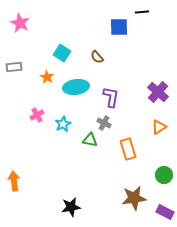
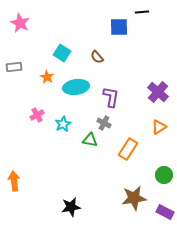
orange rectangle: rotated 50 degrees clockwise
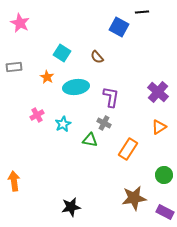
blue square: rotated 30 degrees clockwise
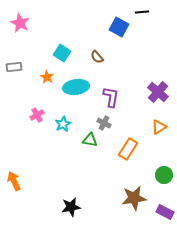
orange arrow: rotated 18 degrees counterclockwise
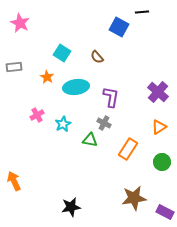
green circle: moved 2 px left, 13 px up
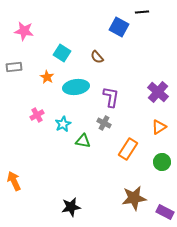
pink star: moved 4 px right, 8 px down; rotated 18 degrees counterclockwise
green triangle: moved 7 px left, 1 px down
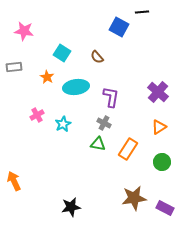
green triangle: moved 15 px right, 3 px down
purple rectangle: moved 4 px up
